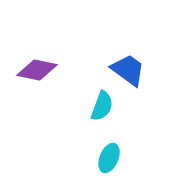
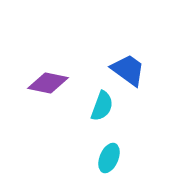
purple diamond: moved 11 px right, 13 px down
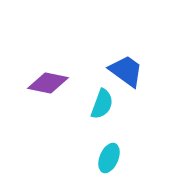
blue trapezoid: moved 2 px left, 1 px down
cyan semicircle: moved 2 px up
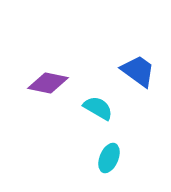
blue trapezoid: moved 12 px right
cyan semicircle: moved 4 px left, 4 px down; rotated 80 degrees counterclockwise
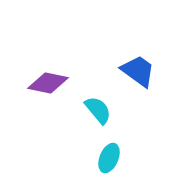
cyan semicircle: moved 2 px down; rotated 20 degrees clockwise
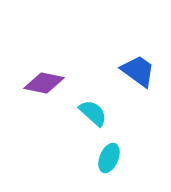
purple diamond: moved 4 px left
cyan semicircle: moved 5 px left, 3 px down; rotated 8 degrees counterclockwise
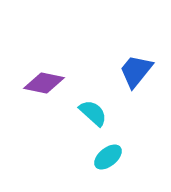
blue trapezoid: moved 2 px left; rotated 87 degrees counterclockwise
cyan ellipse: moved 1 px left, 1 px up; rotated 28 degrees clockwise
